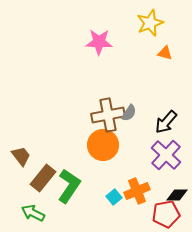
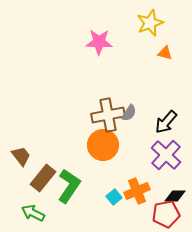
black diamond: moved 2 px left, 1 px down
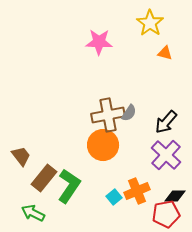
yellow star: rotated 16 degrees counterclockwise
brown rectangle: moved 1 px right
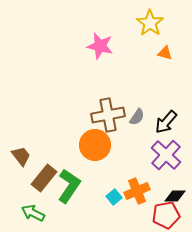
pink star: moved 1 px right, 4 px down; rotated 12 degrees clockwise
gray semicircle: moved 8 px right, 4 px down
orange circle: moved 8 px left
red pentagon: moved 1 px down
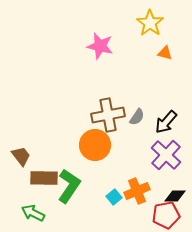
brown rectangle: rotated 52 degrees clockwise
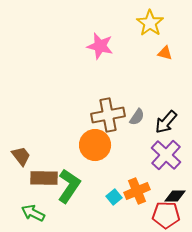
red pentagon: rotated 12 degrees clockwise
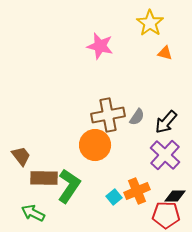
purple cross: moved 1 px left
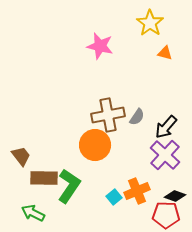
black arrow: moved 5 px down
black diamond: rotated 20 degrees clockwise
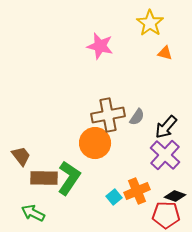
orange circle: moved 2 px up
green L-shape: moved 8 px up
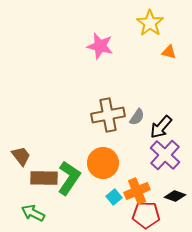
orange triangle: moved 4 px right, 1 px up
black arrow: moved 5 px left
orange circle: moved 8 px right, 20 px down
red pentagon: moved 20 px left
